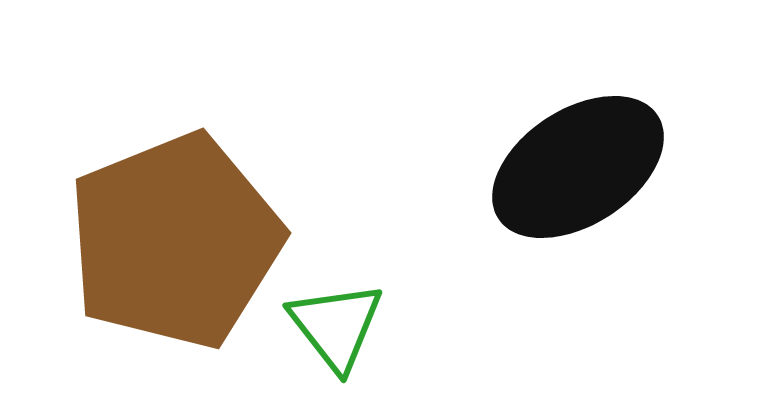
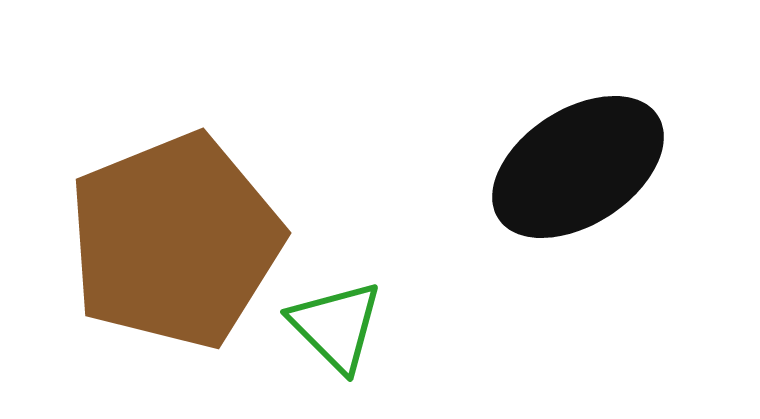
green triangle: rotated 7 degrees counterclockwise
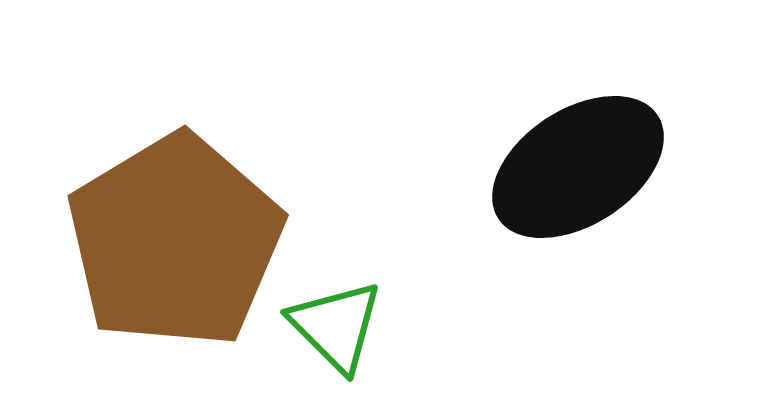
brown pentagon: rotated 9 degrees counterclockwise
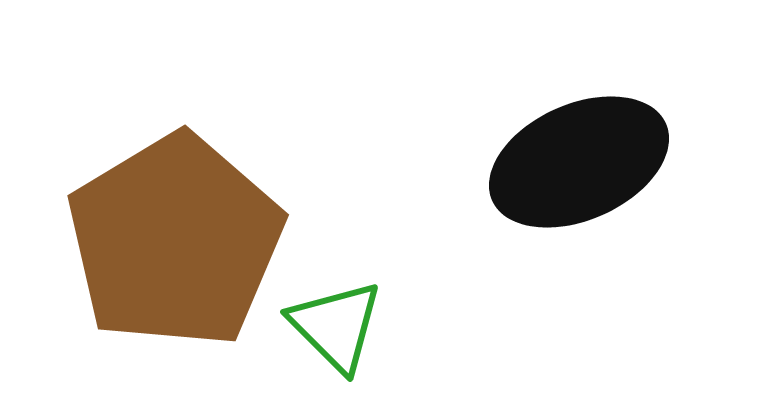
black ellipse: moved 1 px right, 5 px up; rotated 9 degrees clockwise
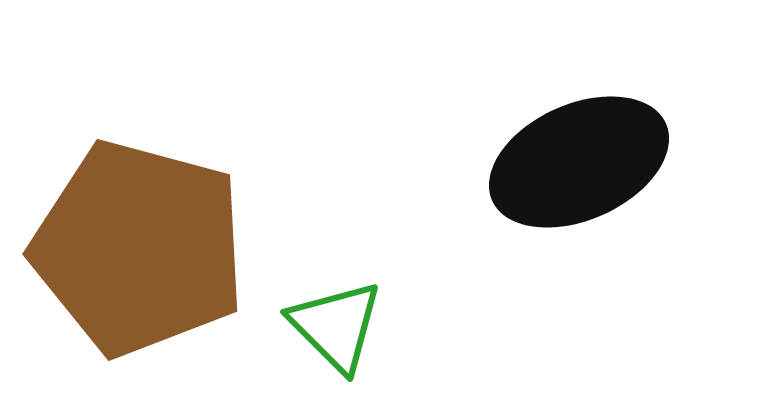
brown pentagon: moved 36 px left, 7 px down; rotated 26 degrees counterclockwise
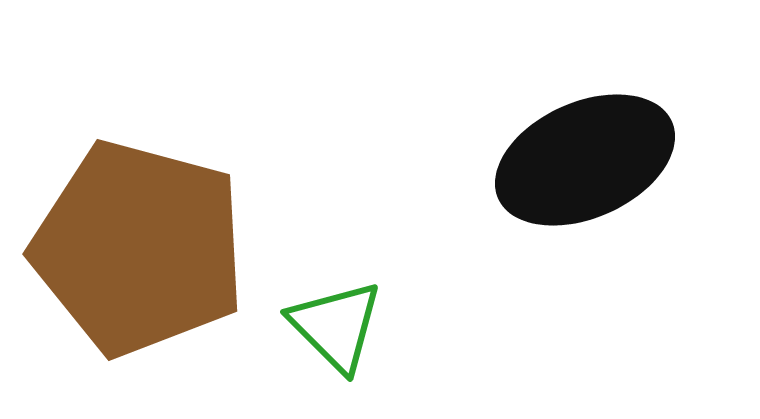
black ellipse: moved 6 px right, 2 px up
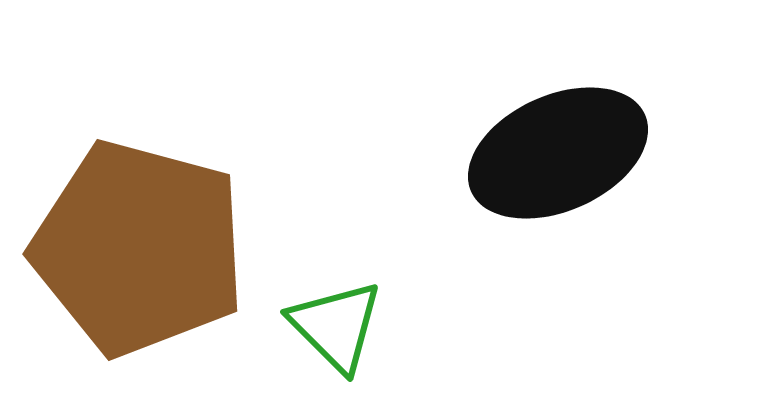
black ellipse: moved 27 px left, 7 px up
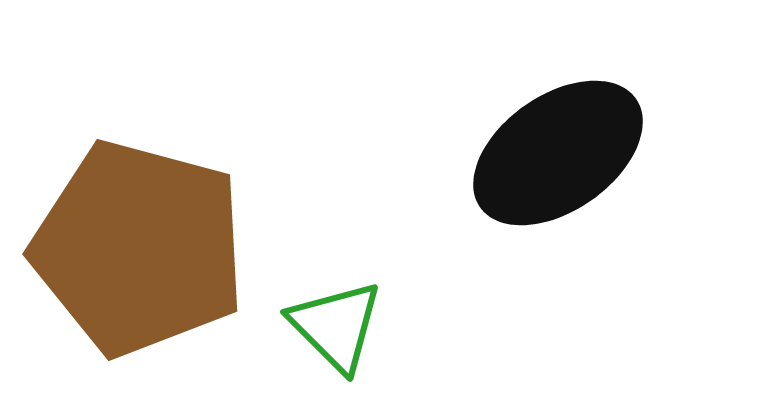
black ellipse: rotated 11 degrees counterclockwise
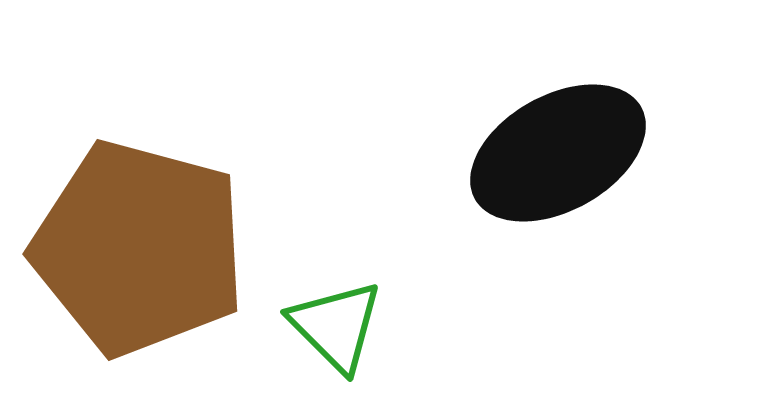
black ellipse: rotated 6 degrees clockwise
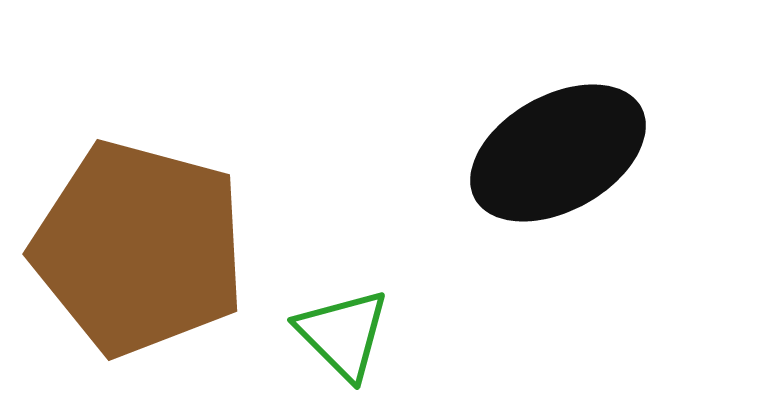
green triangle: moved 7 px right, 8 px down
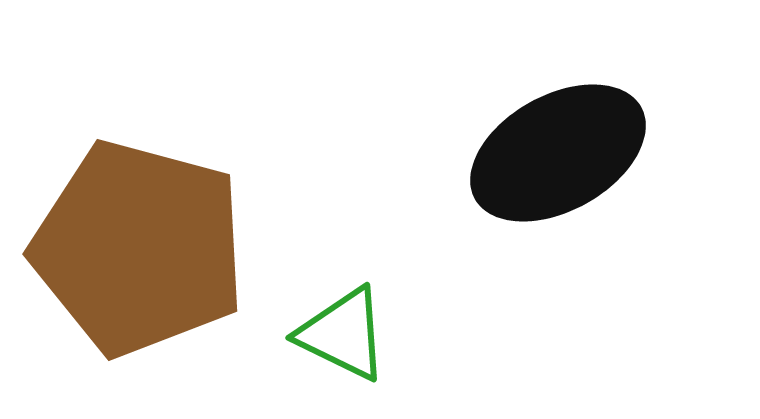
green triangle: rotated 19 degrees counterclockwise
